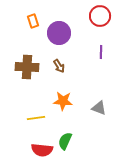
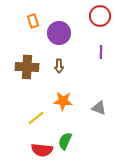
brown arrow: rotated 32 degrees clockwise
yellow line: rotated 30 degrees counterclockwise
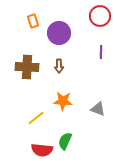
gray triangle: moved 1 px left, 1 px down
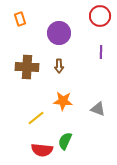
orange rectangle: moved 13 px left, 2 px up
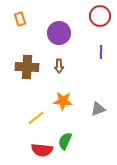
gray triangle: rotated 42 degrees counterclockwise
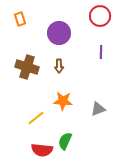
brown cross: rotated 15 degrees clockwise
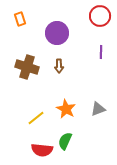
purple circle: moved 2 px left
orange star: moved 3 px right, 8 px down; rotated 24 degrees clockwise
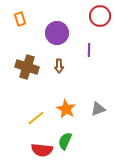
purple line: moved 12 px left, 2 px up
